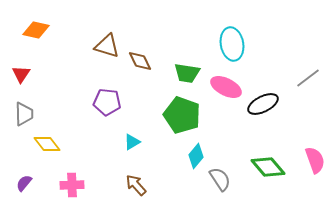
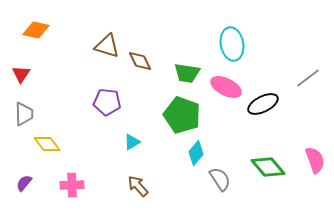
cyan diamond: moved 3 px up
brown arrow: moved 2 px right, 1 px down
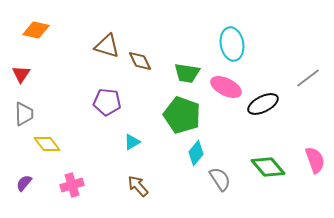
pink cross: rotated 15 degrees counterclockwise
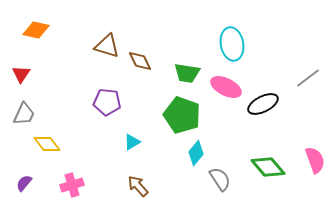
gray trapezoid: rotated 25 degrees clockwise
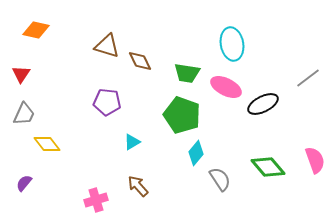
pink cross: moved 24 px right, 15 px down
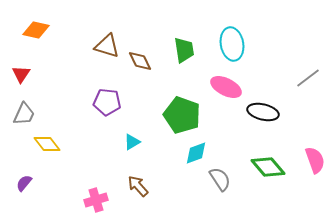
green trapezoid: moved 3 px left, 23 px up; rotated 108 degrees counterclockwise
black ellipse: moved 8 px down; rotated 40 degrees clockwise
cyan diamond: rotated 30 degrees clockwise
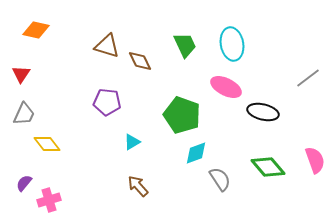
green trapezoid: moved 1 px right, 5 px up; rotated 16 degrees counterclockwise
pink cross: moved 47 px left
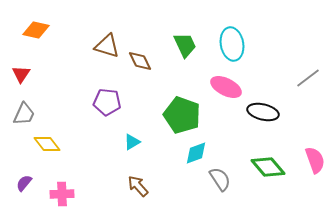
pink cross: moved 13 px right, 6 px up; rotated 15 degrees clockwise
